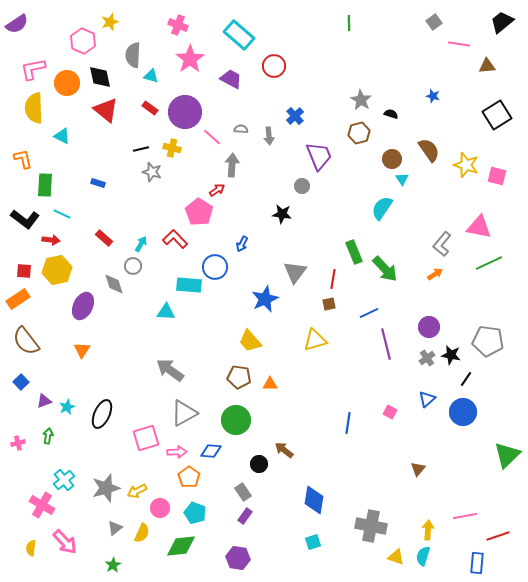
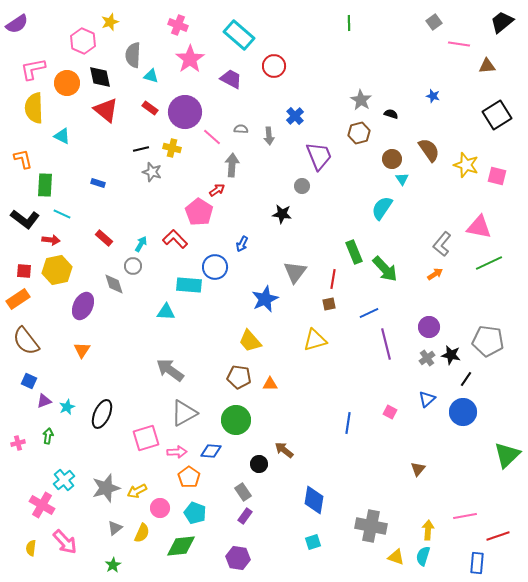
blue square at (21, 382): moved 8 px right, 1 px up; rotated 21 degrees counterclockwise
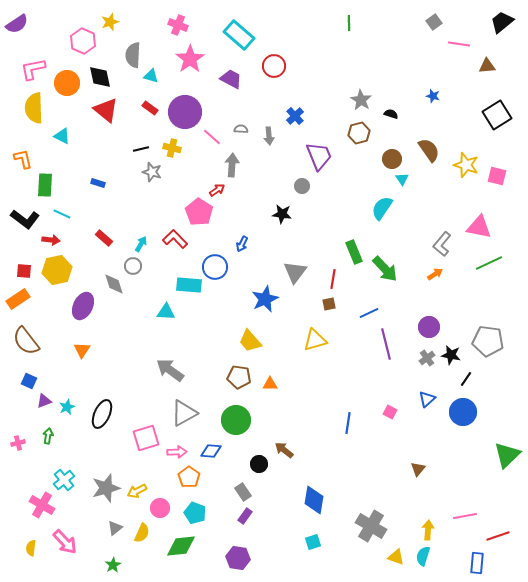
gray cross at (371, 526): rotated 20 degrees clockwise
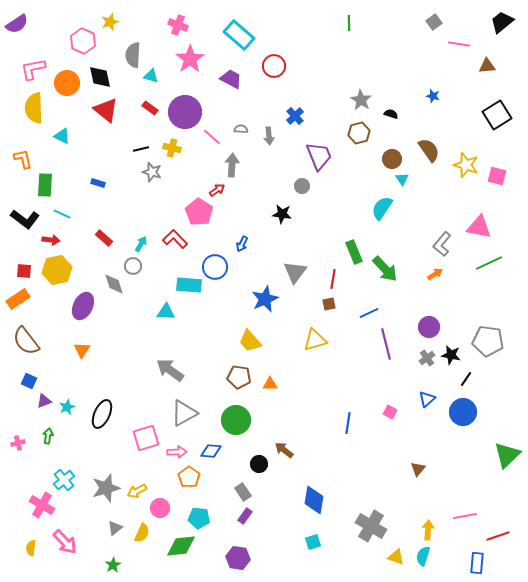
cyan pentagon at (195, 513): moved 4 px right, 5 px down; rotated 15 degrees counterclockwise
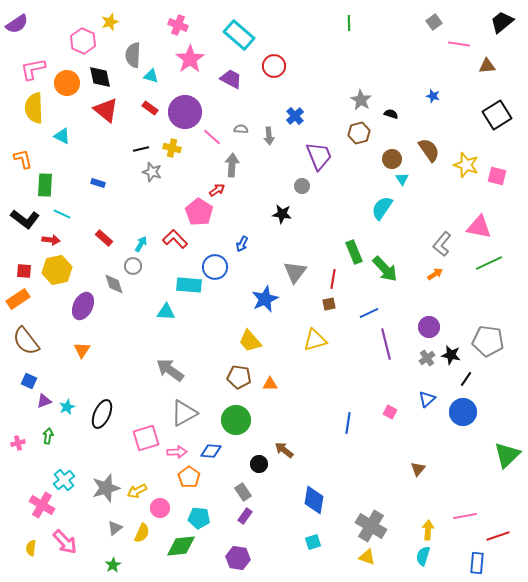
yellow triangle at (396, 557): moved 29 px left
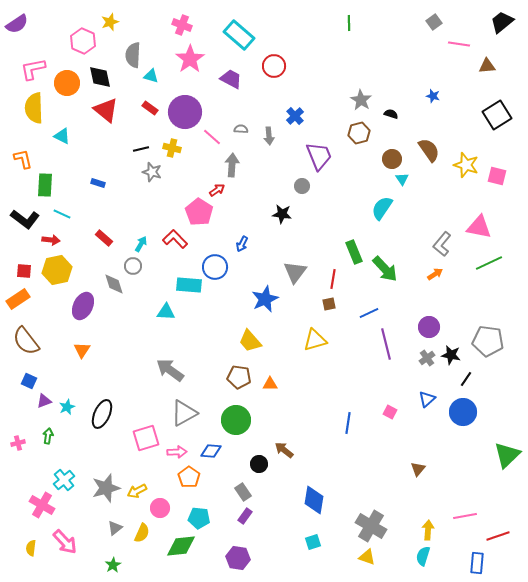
pink cross at (178, 25): moved 4 px right
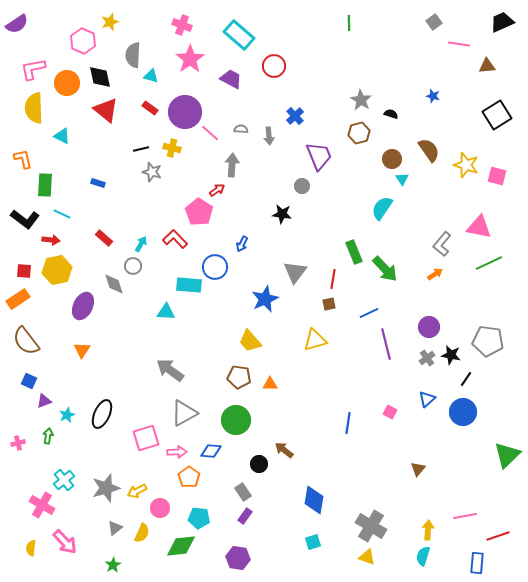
black trapezoid at (502, 22): rotated 15 degrees clockwise
pink line at (212, 137): moved 2 px left, 4 px up
cyan star at (67, 407): moved 8 px down
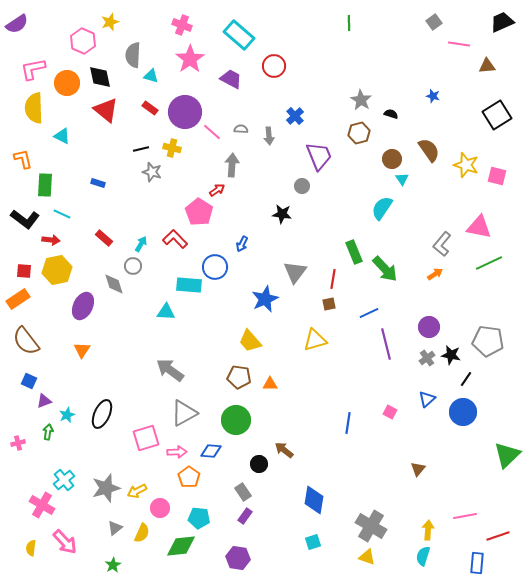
pink line at (210, 133): moved 2 px right, 1 px up
green arrow at (48, 436): moved 4 px up
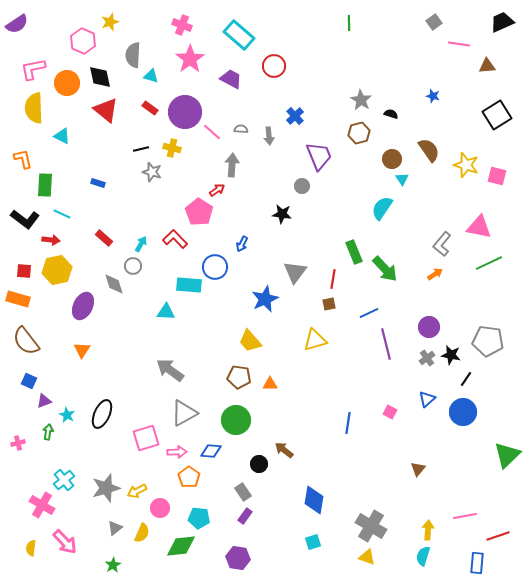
orange rectangle at (18, 299): rotated 50 degrees clockwise
cyan star at (67, 415): rotated 21 degrees counterclockwise
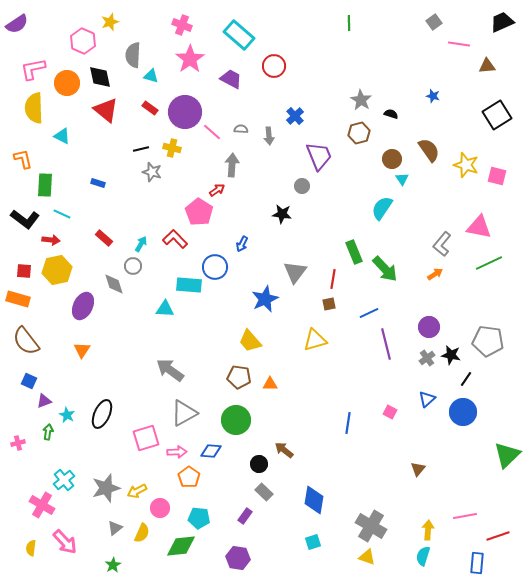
cyan triangle at (166, 312): moved 1 px left, 3 px up
gray rectangle at (243, 492): moved 21 px right; rotated 12 degrees counterclockwise
